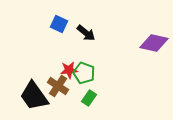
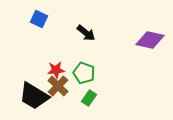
blue square: moved 20 px left, 5 px up
purple diamond: moved 4 px left, 3 px up
red star: moved 13 px left
brown cross: rotated 10 degrees clockwise
black trapezoid: rotated 24 degrees counterclockwise
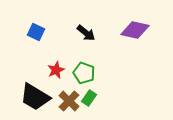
blue square: moved 3 px left, 13 px down
purple diamond: moved 15 px left, 10 px up
red star: rotated 18 degrees counterclockwise
brown cross: moved 11 px right, 15 px down
black trapezoid: moved 1 px right, 1 px down
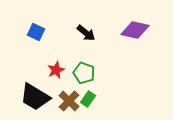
green rectangle: moved 1 px left, 1 px down
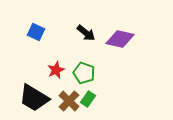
purple diamond: moved 15 px left, 9 px down
black trapezoid: moved 1 px left, 1 px down
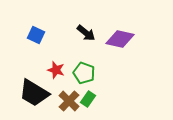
blue square: moved 3 px down
red star: rotated 30 degrees counterclockwise
black trapezoid: moved 5 px up
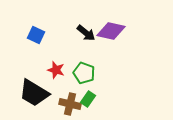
purple diamond: moved 9 px left, 8 px up
brown cross: moved 1 px right, 3 px down; rotated 30 degrees counterclockwise
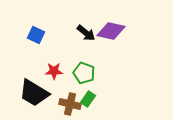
red star: moved 2 px left, 1 px down; rotated 18 degrees counterclockwise
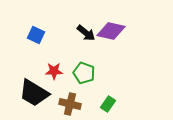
green rectangle: moved 20 px right, 5 px down
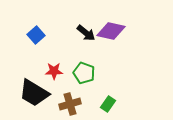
blue square: rotated 24 degrees clockwise
brown cross: rotated 30 degrees counterclockwise
